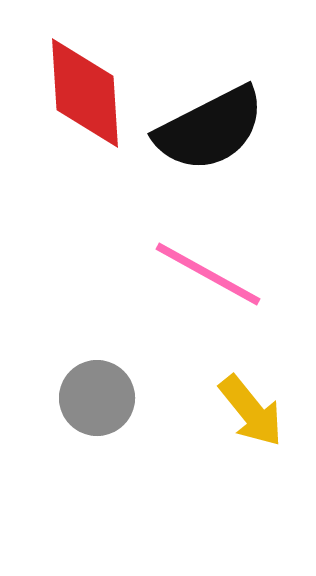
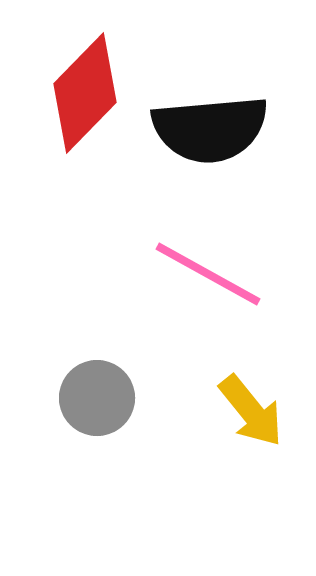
red diamond: rotated 48 degrees clockwise
black semicircle: rotated 22 degrees clockwise
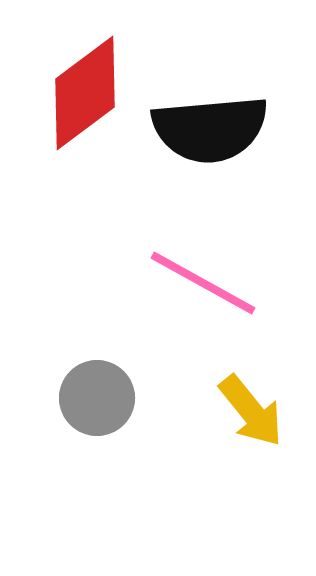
red diamond: rotated 9 degrees clockwise
pink line: moved 5 px left, 9 px down
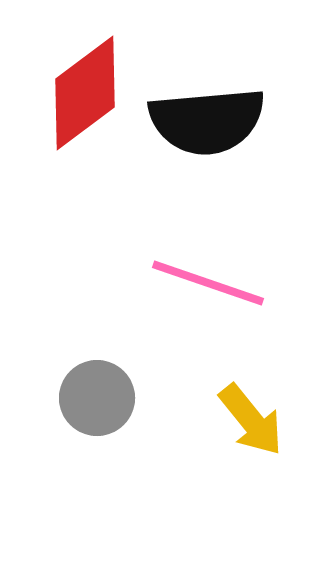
black semicircle: moved 3 px left, 8 px up
pink line: moved 5 px right; rotated 10 degrees counterclockwise
yellow arrow: moved 9 px down
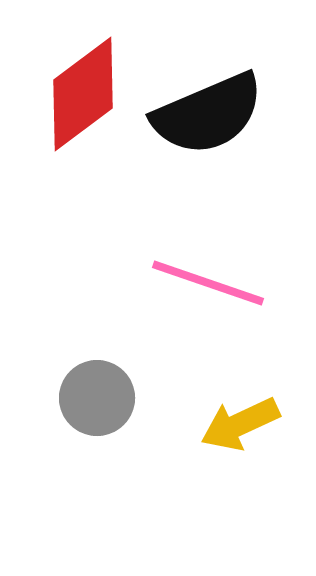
red diamond: moved 2 px left, 1 px down
black semicircle: moved 1 px right, 7 px up; rotated 18 degrees counterclockwise
yellow arrow: moved 11 px left, 4 px down; rotated 104 degrees clockwise
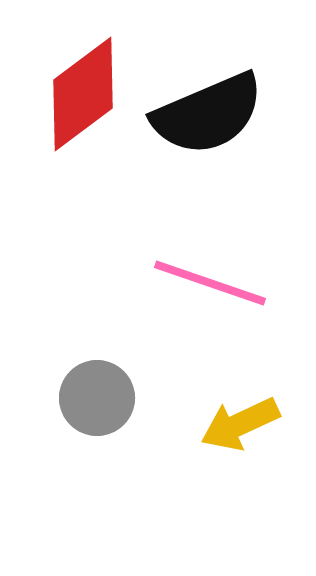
pink line: moved 2 px right
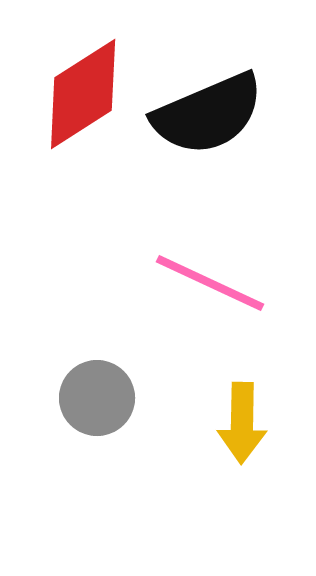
red diamond: rotated 4 degrees clockwise
pink line: rotated 6 degrees clockwise
yellow arrow: moved 2 px right, 1 px up; rotated 64 degrees counterclockwise
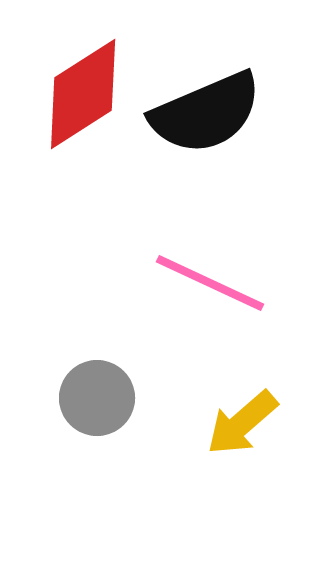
black semicircle: moved 2 px left, 1 px up
yellow arrow: rotated 48 degrees clockwise
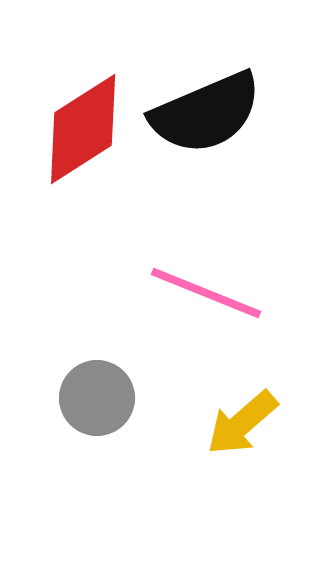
red diamond: moved 35 px down
pink line: moved 4 px left, 10 px down; rotated 3 degrees counterclockwise
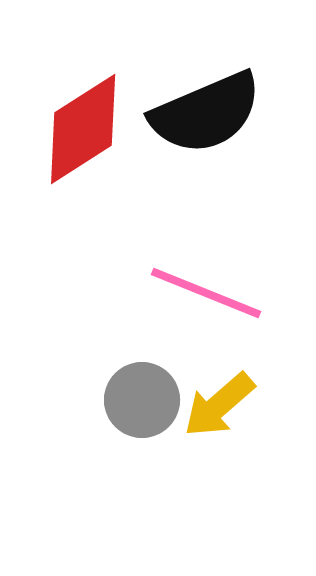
gray circle: moved 45 px right, 2 px down
yellow arrow: moved 23 px left, 18 px up
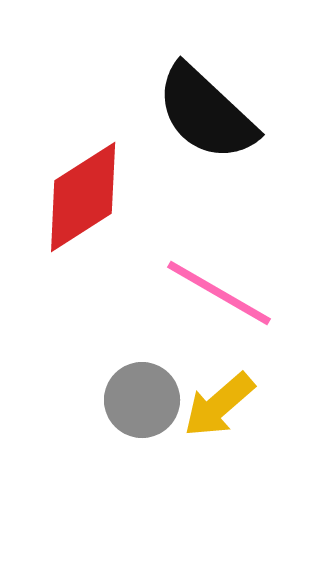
black semicircle: rotated 66 degrees clockwise
red diamond: moved 68 px down
pink line: moved 13 px right; rotated 8 degrees clockwise
